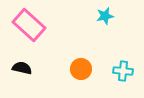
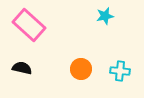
cyan cross: moved 3 px left
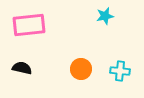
pink rectangle: rotated 48 degrees counterclockwise
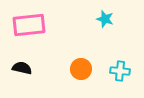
cyan star: moved 3 px down; rotated 30 degrees clockwise
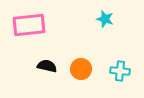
black semicircle: moved 25 px right, 2 px up
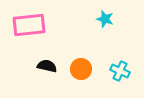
cyan cross: rotated 18 degrees clockwise
